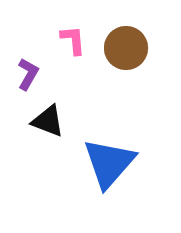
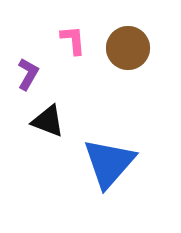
brown circle: moved 2 px right
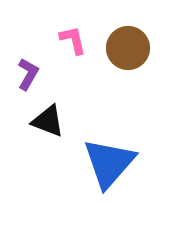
pink L-shape: rotated 8 degrees counterclockwise
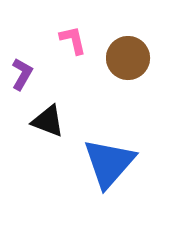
brown circle: moved 10 px down
purple L-shape: moved 6 px left
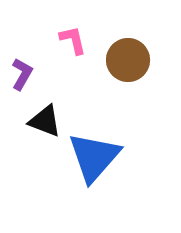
brown circle: moved 2 px down
black triangle: moved 3 px left
blue triangle: moved 15 px left, 6 px up
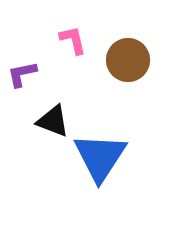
purple L-shape: rotated 132 degrees counterclockwise
black triangle: moved 8 px right
blue triangle: moved 6 px right; rotated 8 degrees counterclockwise
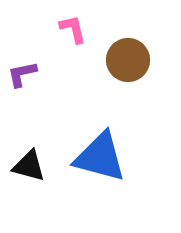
pink L-shape: moved 11 px up
black triangle: moved 24 px left, 45 px down; rotated 6 degrees counterclockwise
blue triangle: rotated 48 degrees counterclockwise
